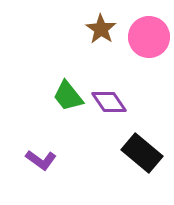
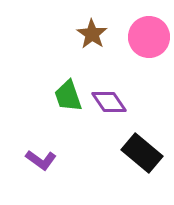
brown star: moved 9 px left, 5 px down
green trapezoid: rotated 20 degrees clockwise
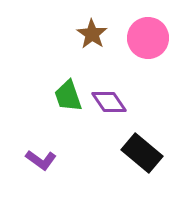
pink circle: moved 1 px left, 1 px down
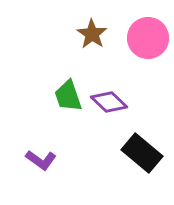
purple diamond: rotated 12 degrees counterclockwise
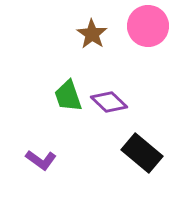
pink circle: moved 12 px up
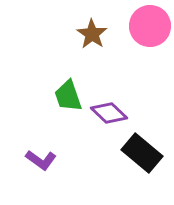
pink circle: moved 2 px right
purple diamond: moved 11 px down
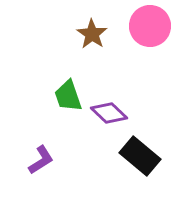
black rectangle: moved 2 px left, 3 px down
purple L-shape: rotated 68 degrees counterclockwise
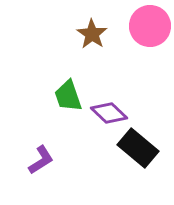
black rectangle: moved 2 px left, 8 px up
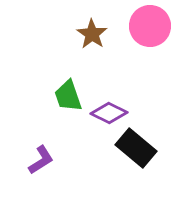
purple diamond: rotated 18 degrees counterclockwise
black rectangle: moved 2 px left
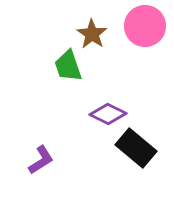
pink circle: moved 5 px left
green trapezoid: moved 30 px up
purple diamond: moved 1 px left, 1 px down
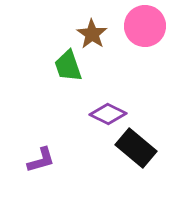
purple L-shape: rotated 16 degrees clockwise
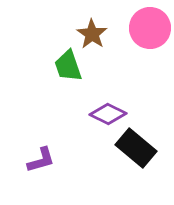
pink circle: moved 5 px right, 2 px down
